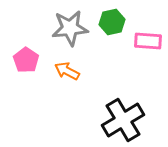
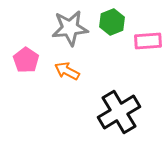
green hexagon: rotated 10 degrees counterclockwise
pink rectangle: rotated 8 degrees counterclockwise
black cross: moved 4 px left, 8 px up
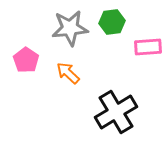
green hexagon: rotated 15 degrees clockwise
pink rectangle: moved 6 px down
orange arrow: moved 1 px right, 2 px down; rotated 15 degrees clockwise
black cross: moved 3 px left
